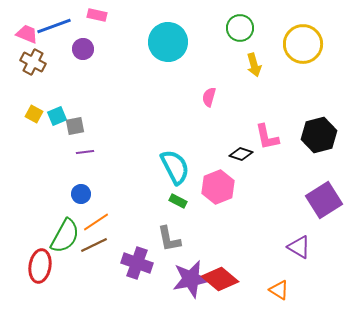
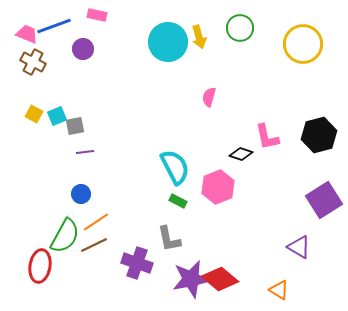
yellow arrow: moved 55 px left, 28 px up
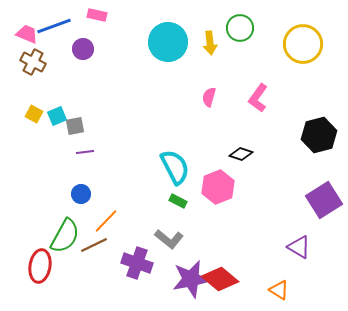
yellow arrow: moved 11 px right, 6 px down; rotated 10 degrees clockwise
pink L-shape: moved 9 px left, 39 px up; rotated 48 degrees clockwise
orange line: moved 10 px right, 1 px up; rotated 12 degrees counterclockwise
gray L-shape: rotated 40 degrees counterclockwise
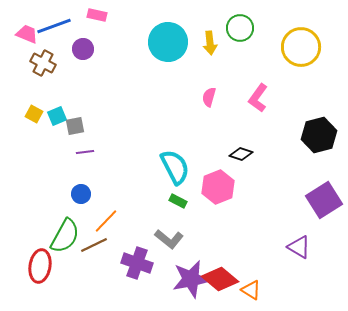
yellow circle: moved 2 px left, 3 px down
brown cross: moved 10 px right, 1 px down
orange triangle: moved 28 px left
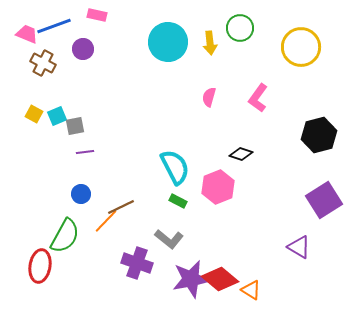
brown line: moved 27 px right, 38 px up
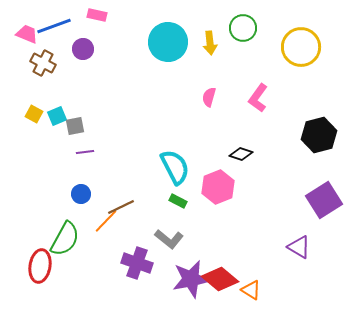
green circle: moved 3 px right
green semicircle: moved 3 px down
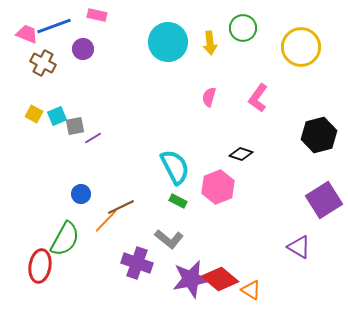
purple line: moved 8 px right, 14 px up; rotated 24 degrees counterclockwise
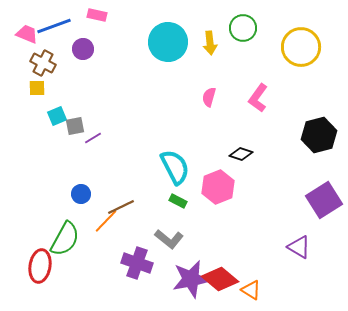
yellow square: moved 3 px right, 26 px up; rotated 30 degrees counterclockwise
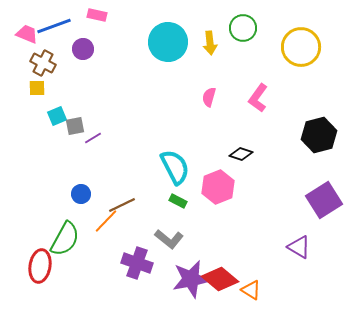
brown line: moved 1 px right, 2 px up
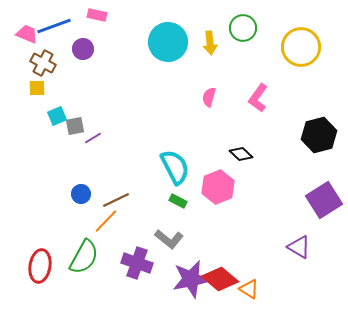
black diamond: rotated 25 degrees clockwise
brown line: moved 6 px left, 5 px up
green semicircle: moved 19 px right, 18 px down
orange triangle: moved 2 px left, 1 px up
